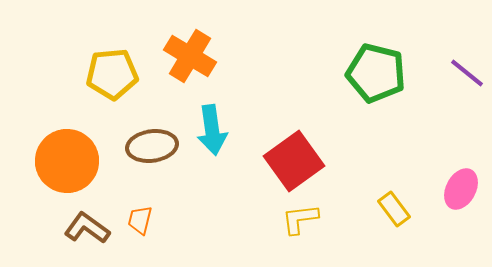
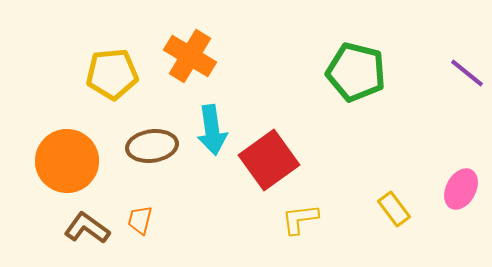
green pentagon: moved 20 px left, 1 px up
red square: moved 25 px left, 1 px up
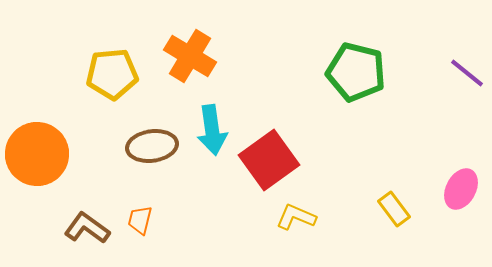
orange circle: moved 30 px left, 7 px up
yellow L-shape: moved 4 px left, 2 px up; rotated 30 degrees clockwise
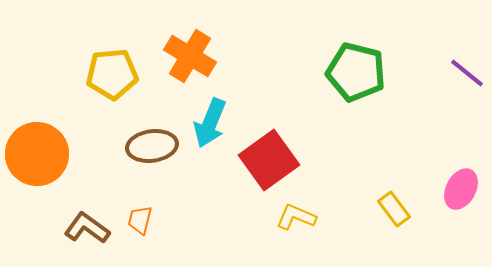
cyan arrow: moved 2 px left, 7 px up; rotated 30 degrees clockwise
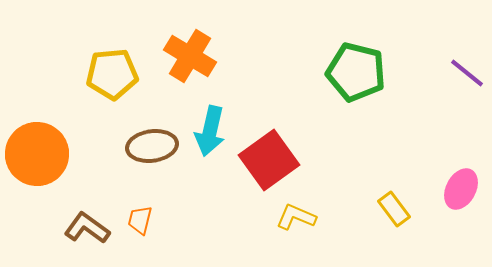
cyan arrow: moved 8 px down; rotated 9 degrees counterclockwise
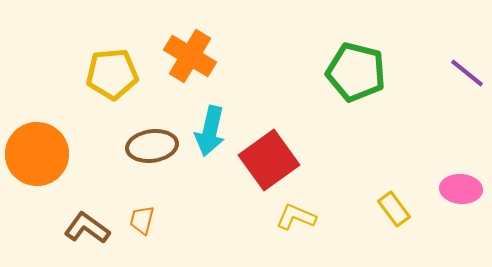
pink ellipse: rotated 66 degrees clockwise
orange trapezoid: moved 2 px right
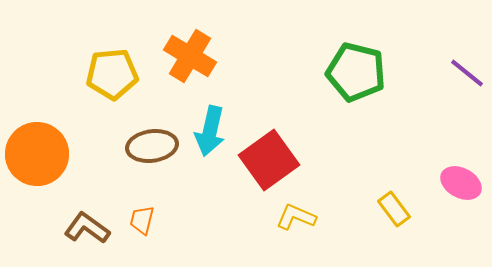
pink ellipse: moved 6 px up; rotated 24 degrees clockwise
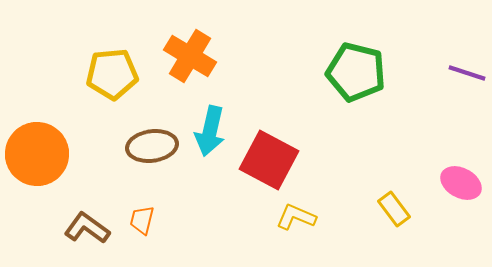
purple line: rotated 21 degrees counterclockwise
red square: rotated 26 degrees counterclockwise
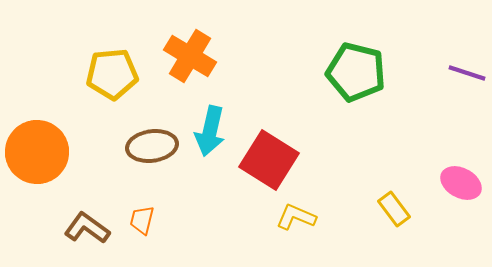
orange circle: moved 2 px up
red square: rotated 4 degrees clockwise
